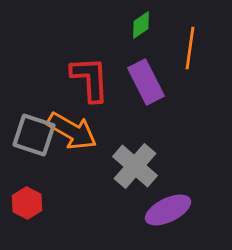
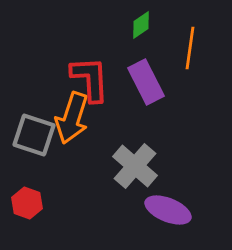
orange arrow: moved 13 px up; rotated 78 degrees clockwise
red hexagon: rotated 8 degrees counterclockwise
purple ellipse: rotated 48 degrees clockwise
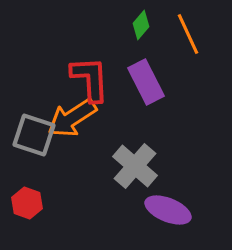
green diamond: rotated 16 degrees counterclockwise
orange line: moved 2 px left, 14 px up; rotated 33 degrees counterclockwise
orange arrow: rotated 39 degrees clockwise
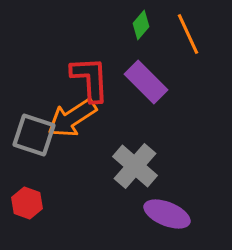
purple rectangle: rotated 18 degrees counterclockwise
purple ellipse: moved 1 px left, 4 px down
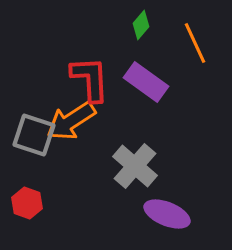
orange line: moved 7 px right, 9 px down
purple rectangle: rotated 9 degrees counterclockwise
orange arrow: moved 1 px left, 3 px down
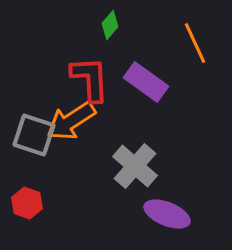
green diamond: moved 31 px left
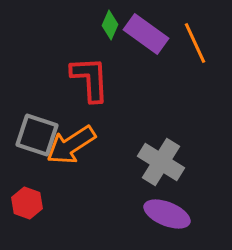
green diamond: rotated 16 degrees counterclockwise
purple rectangle: moved 48 px up
orange arrow: moved 24 px down
gray square: moved 3 px right
gray cross: moved 26 px right, 4 px up; rotated 9 degrees counterclockwise
